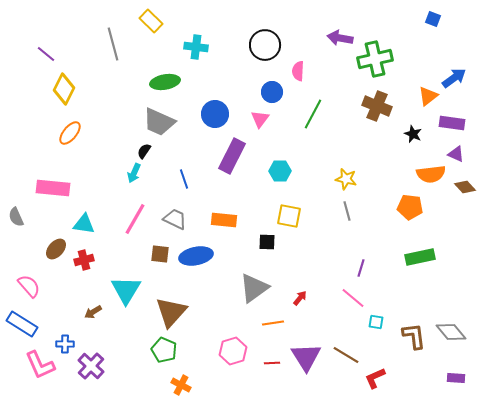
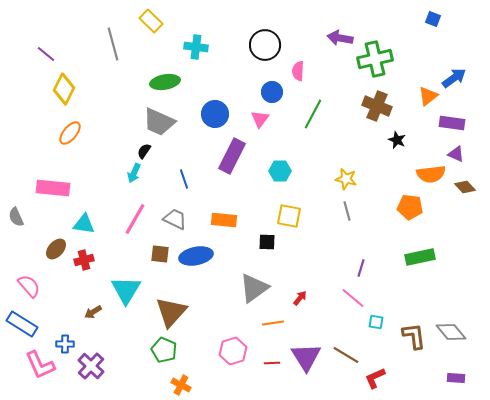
black star at (413, 134): moved 16 px left, 6 px down
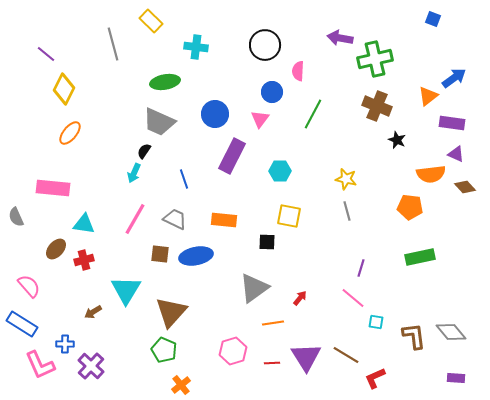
orange cross at (181, 385): rotated 24 degrees clockwise
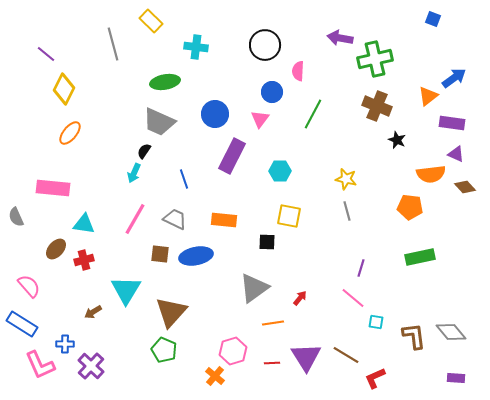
orange cross at (181, 385): moved 34 px right, 9 px up; rotated 12 degrees counterclockwise
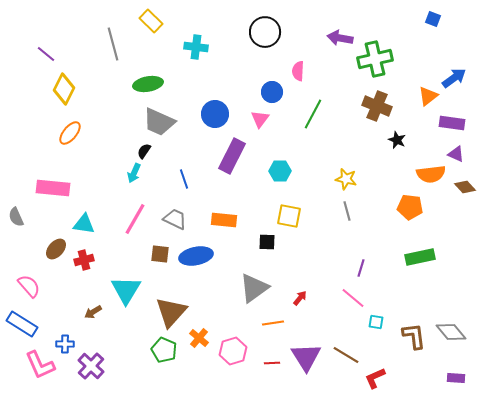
black circle at (265, 45): moved 13 px up
green ellipse at (165, 82): moved 17 px left, 2 px down
orange cross at (215, 376): moved 16 px left, 38 px up
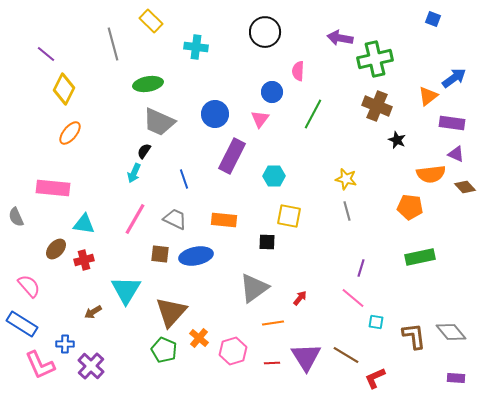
cyan hexagon at (280, 171): moved 6 px left, 5 px down
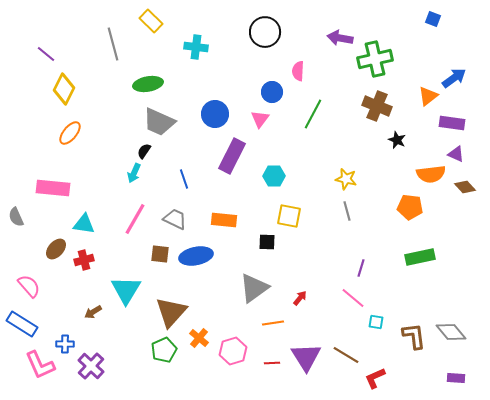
green pentagon at (164, 350): rotated 25 degrees clockwise
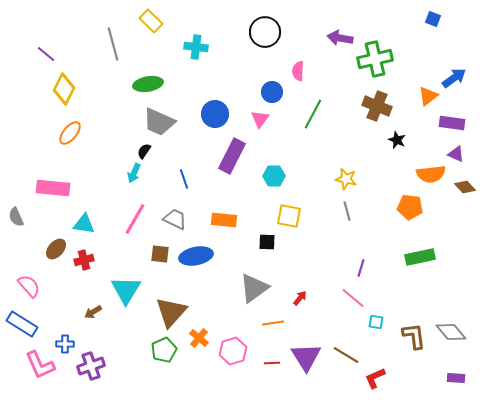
purple cross at (91, 366): rotated 28 degrees clockwise
